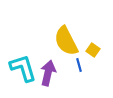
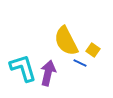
blue line: moved 1 px right, 2 px up; rotated 48 degrees counterclockwise
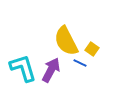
yellow square: moved 1 px left, 1 px up
purple arrow: moved 3 px right, 3 px up; rotated 15 degrees clockwise
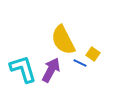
yellow semicircle: moved 3 px left, 1 px up
yellow square: moved 1 px right, 5 px down
cyan L-shape: moved 1 px down
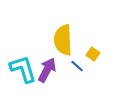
yellow semicircle: rotated 24 degrees clockwise
blue line: moved 3 px left, 3 px down; rotated 16 degrees clockwise
purple arrow: moved 4 px left
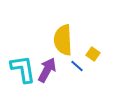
cyan L-shape: rotated 8 degrees clockwise
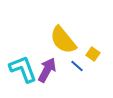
yellow semicircle: rotated 36 degrees counterclockwise
cyan L-shape: rotated 12 degrees counterclockwise
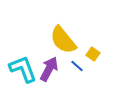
purple arrow: moved 2 px right, 1 px up
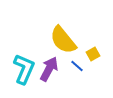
yellow square: rotated 24 degrees clockwise
cyan L-shape: moved 1 px right; rotated 44 degrees clockwise
